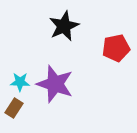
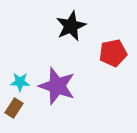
black star: moved 7 px right
red pentagon: moved 3 px left, 5 px down
purple star: moved 2 px right, 2 px down
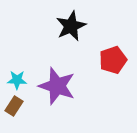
red pentagon: moved 7 px down; rotated 8 degrees counterclockwise
cyan star: moved 3 px left, 2 px up
brown rectangle: moved 2 px up
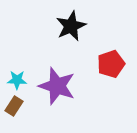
red pentagon: moved 2 px left, 4 px down
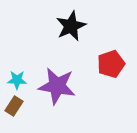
purple star: rotated 9 degrees counterclockwise
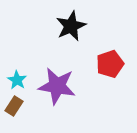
red pentagon: moved 1 px left
cyan star: rotated 30 degrees clockwise
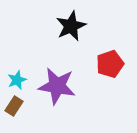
cyan star: rotated 18 degrees clockwise
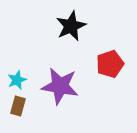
purple star: moved 3 px right
brown rectangle: moved 4 px right; rotated 18 degrees counterclockwise
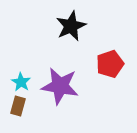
cyan star: moved 4 px right, 2 px down; rotated 18 degrees counterclockwise
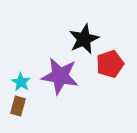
black star: moved 13 px right, 13 px down
purple star: moved 10 px up
